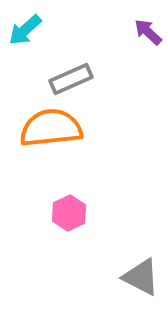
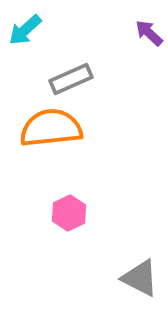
purple arrow: moved 1 px right, 1 px down
gray triangle: moved 1 px left, 1 px down
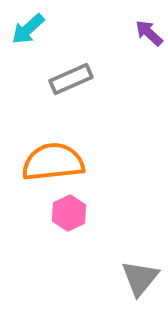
cyan arrow: moved 3 px right, 1 px up
orange semicircle: moved 2 px right, 34 px down
gray triangle: rotated 42 degrees clockwise
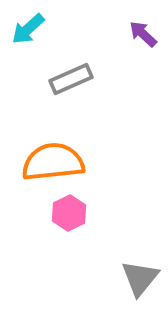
purple arrow: moved 6 px left, 1 px down
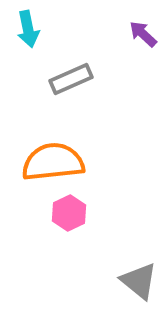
cyan arrow: rotated 60 degrees counterclockwise
gray triangle: moved 1 px left, 3 px down; rotated 30 degrees counterclockwise
